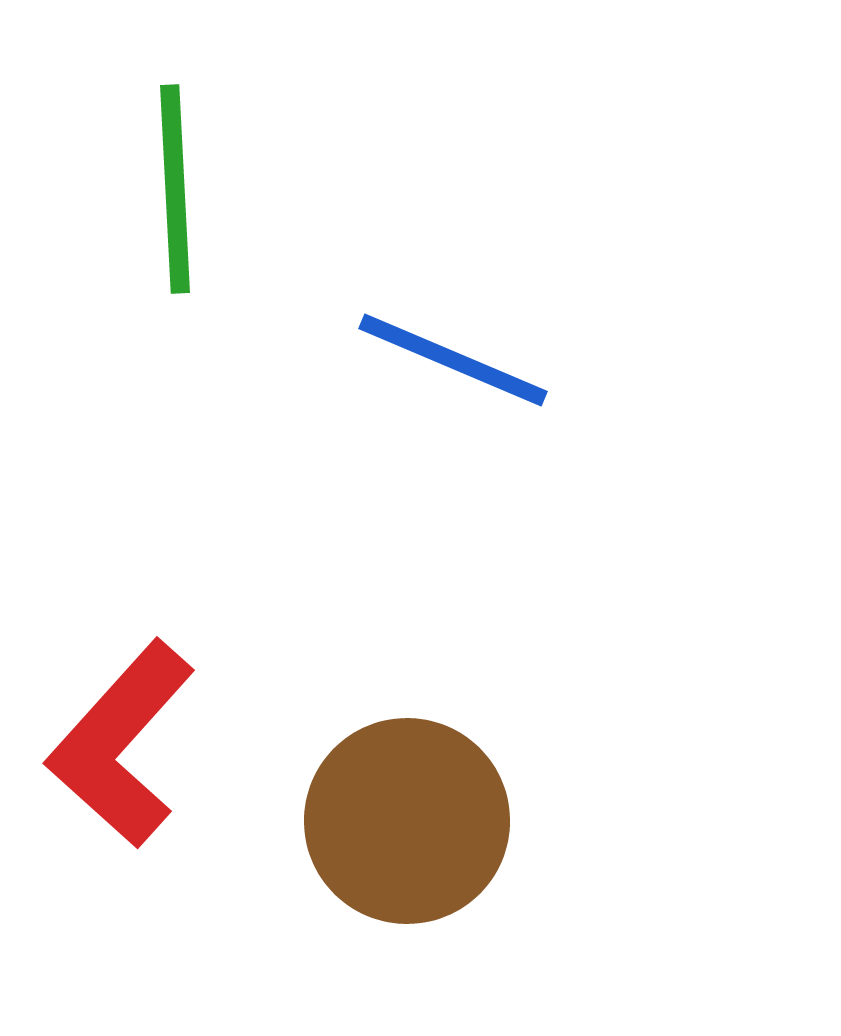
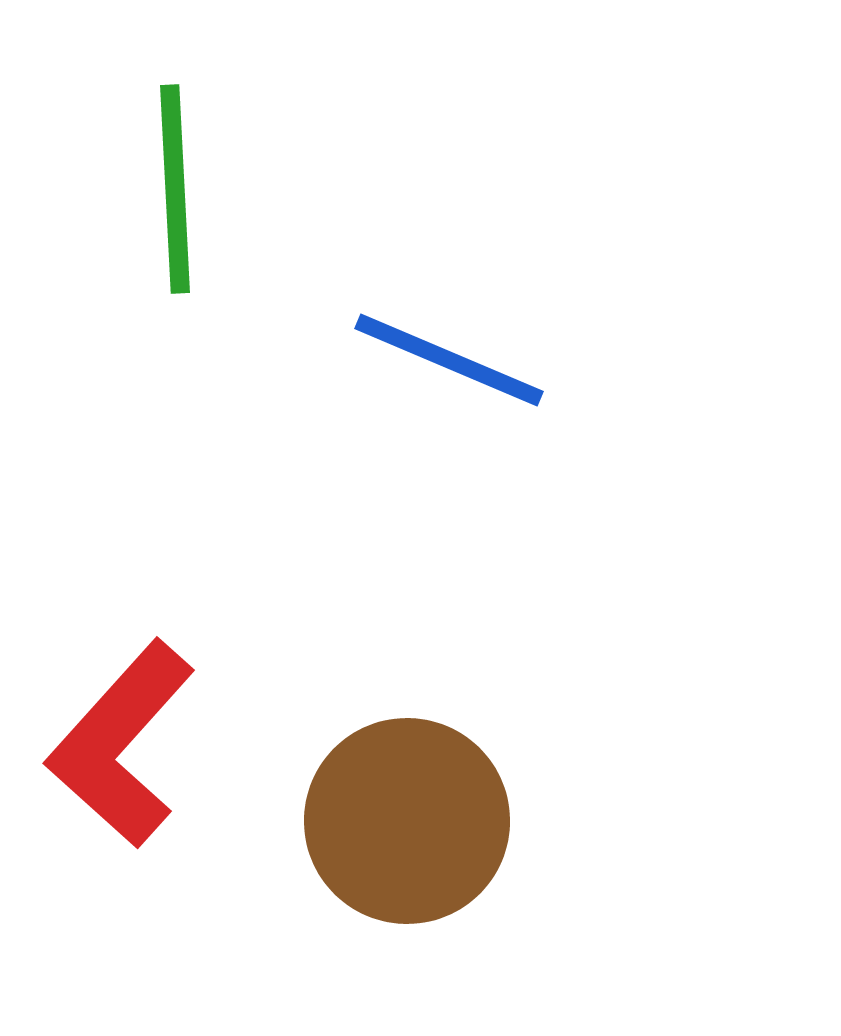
blue line: moved 4 px left
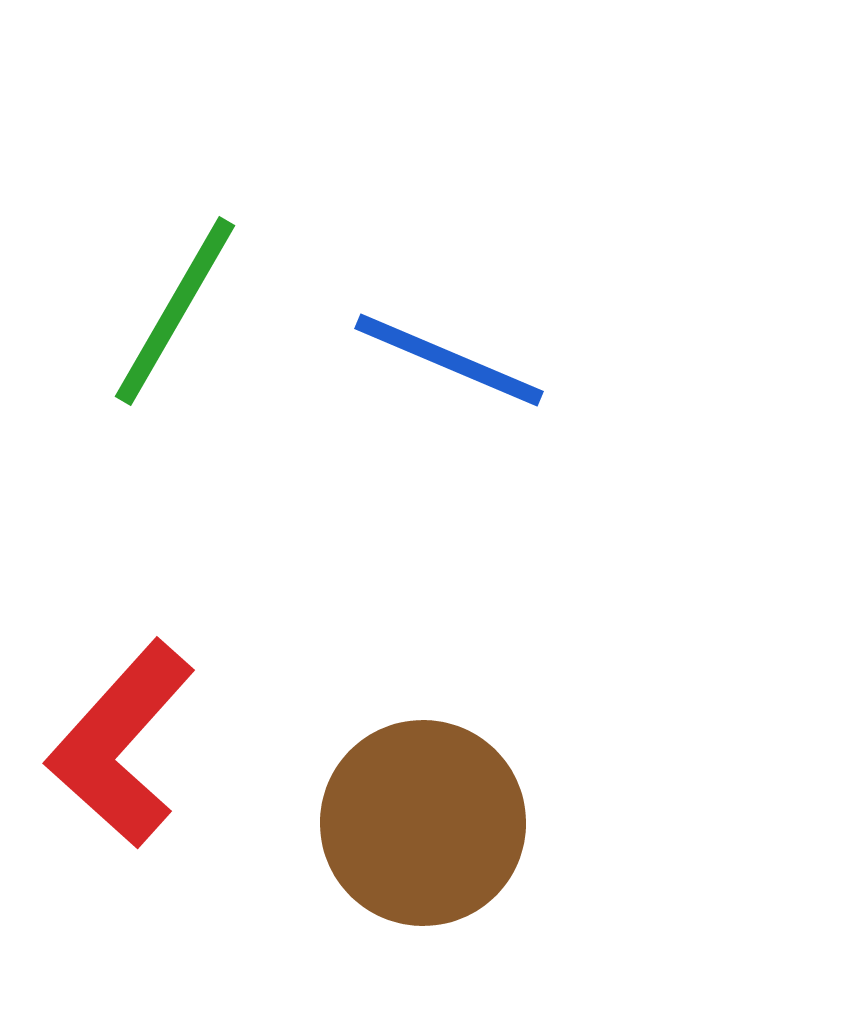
green line: moved 122 px down; rotated 33 degrees clockwise
brown circle: moved 16 px right, 2 px down
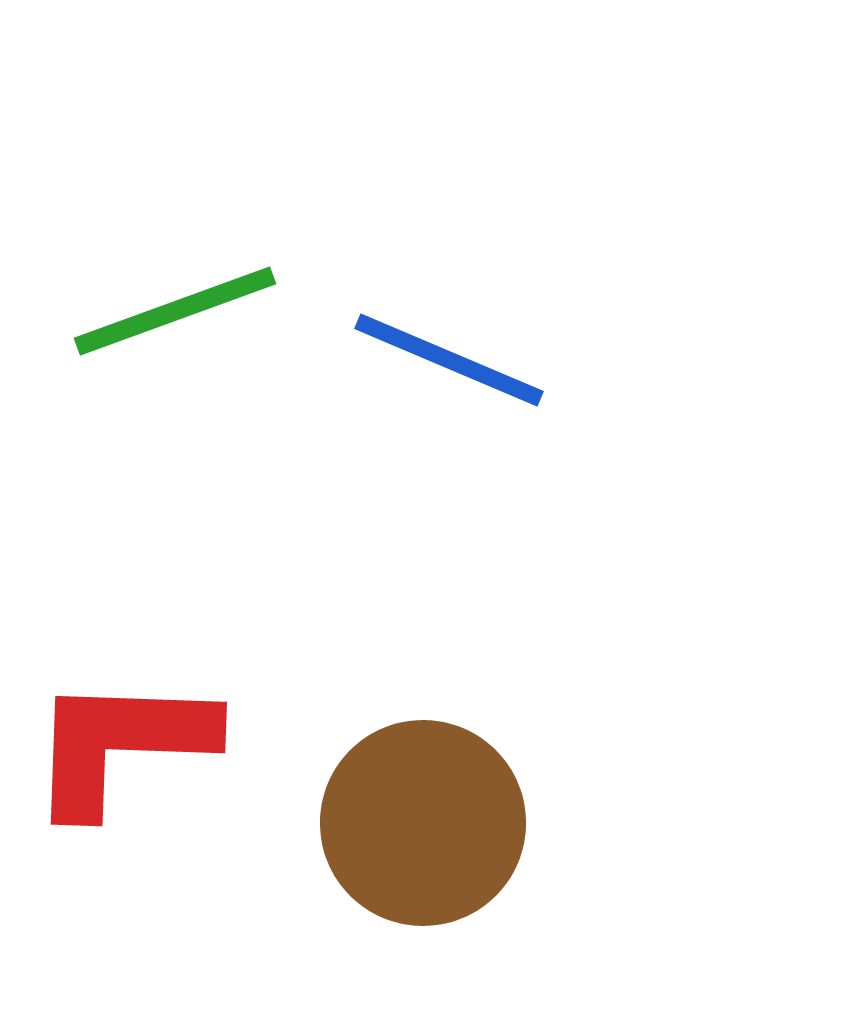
green line: rotated 40 degrees clockwise
red L-shape: rotated 50 degrees clockwise
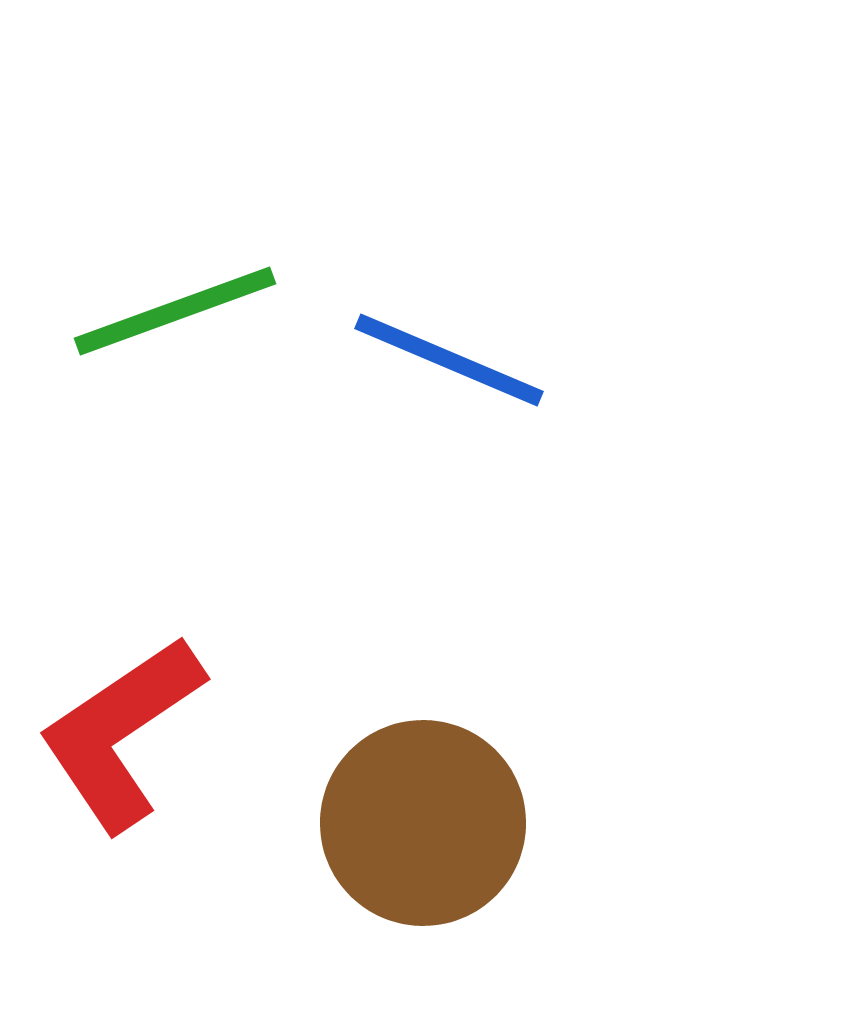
red L-shape: moved 11 px up; rotated 36 degrees counterclockwise
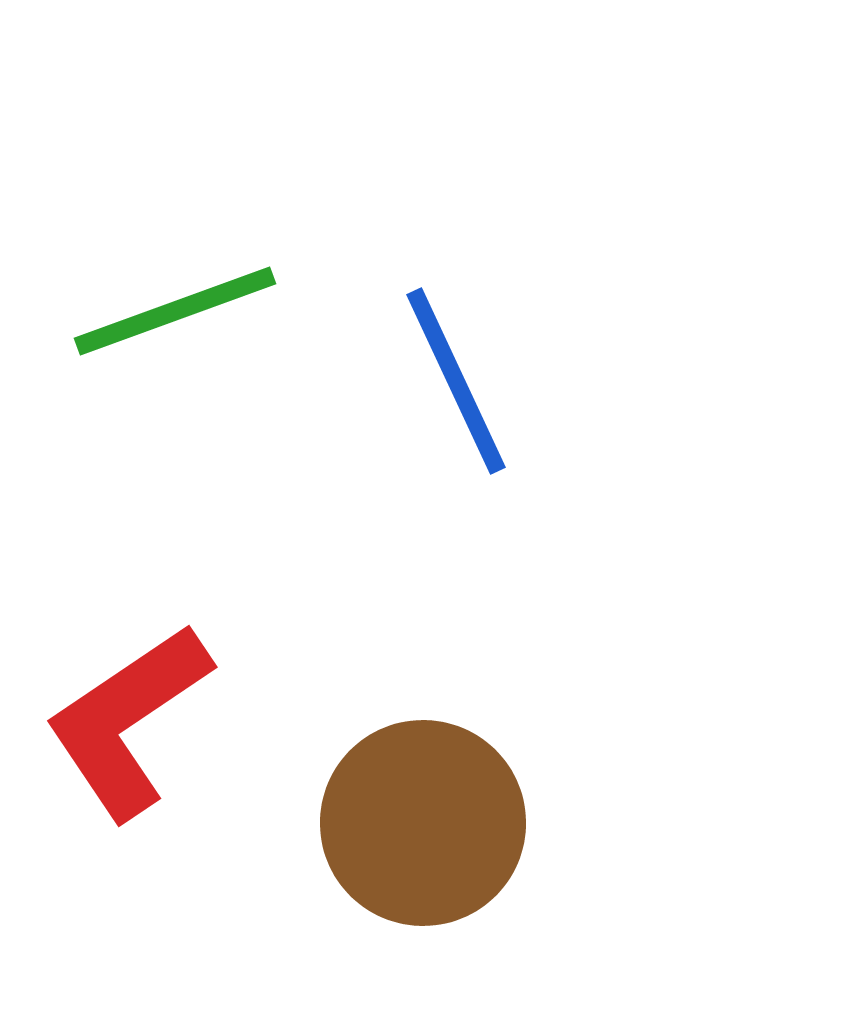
blue line: moved 7 px right, 21 px down; rotated 42 degrees clockwise
red L-shape: moved 7 px right, 12 px up
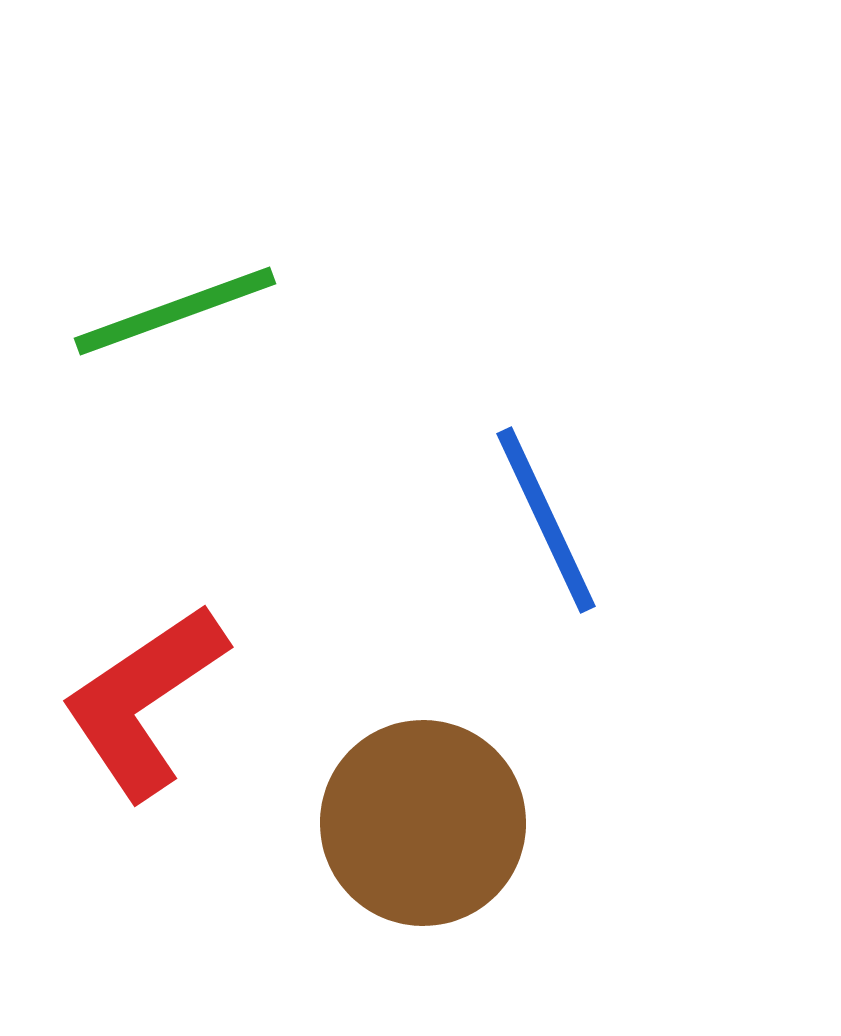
blue line: moved 90 px right, 139 px down
red L-shape: moved 16 px right, 20 px up
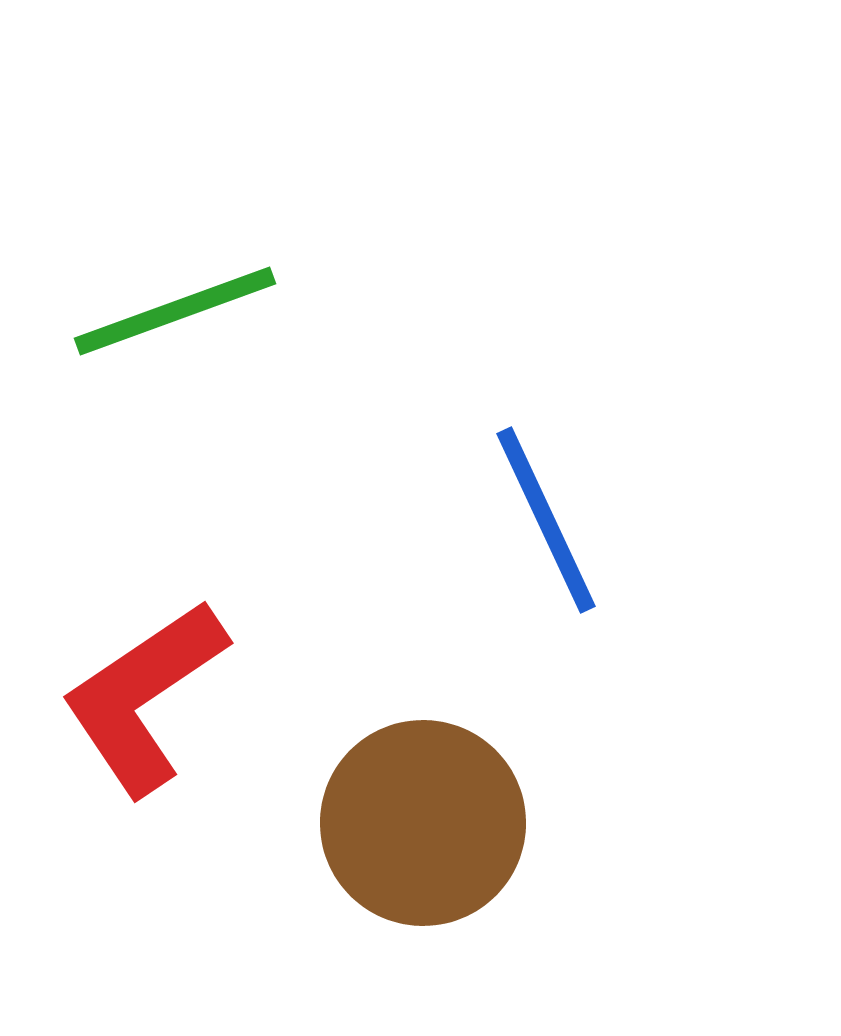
red L-shape: moved 4 px up
